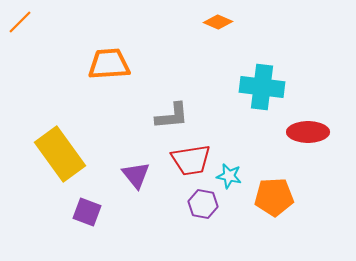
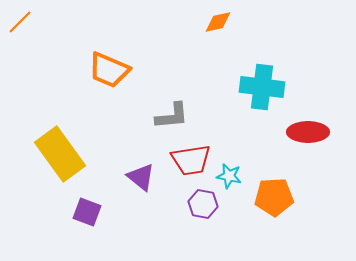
orange diamond: rotated 36 degrees counterclockwise
orange trapezoid: moved 6 px down; rotated 153 degrees counterclockwise
purple triangle: moved 5 px right, 2 px down; rotated 12 degrees counterclockwise
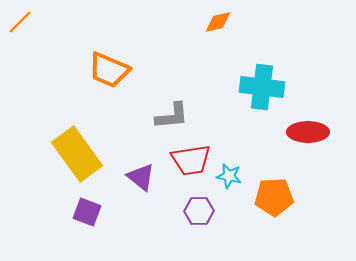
yellow rectangle: moved 17 px right
purple hexagon: moved 4 px left, 7 px down; rotated 12 degrees counterclockwise
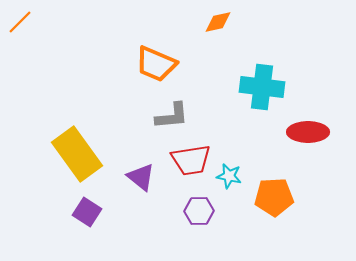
orange trapezoid: moved 47 px right, 6 px up
purple square: rotated 12 degrees clockwise
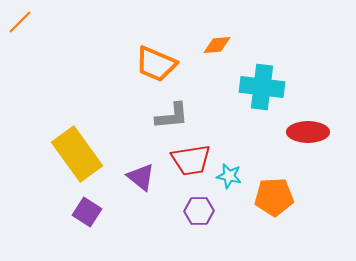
orange diamond: moved 1 px left, 23 px down; rotated 8 degrees clockwise
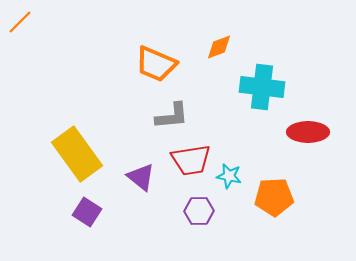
orange diamond: moved 2 px right, 2 px down; rotated 16 degrees counterclockwise
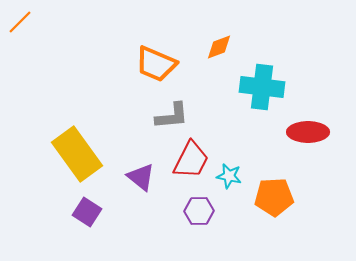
red trapezoid: rotated 54 degrees counterclockwise
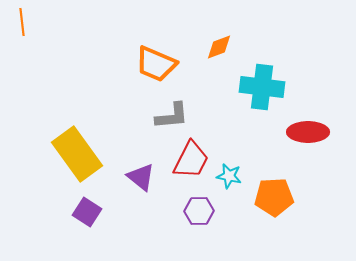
orange line: moved 2 px right; rotated 52 degrees counterclockwise
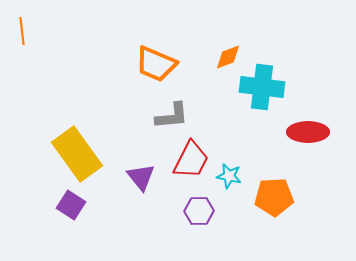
orange line: moved 9 px down
orange diamond: moved 9 px right, 10 px down
purple triangle: rotated 12 degrees clockwise
purple square: moved 16 px left, 7 px up
